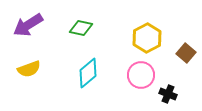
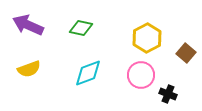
purple arrow: rotated 56 degrees clockwise
cyan diamond: rotated 20 degrees clockwise
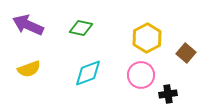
black cross: rotated 30 degrees counterclockwise
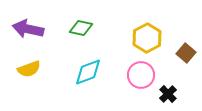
purple arrow: moved 4 px down; rotated 12 degrees counterclockwise
cyan diamond: moved 1 px up
black cross: rotated 36 degrees counterclockwise
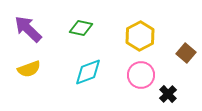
purple arrow: rotated 32 degrees clockwise
yellow hexagon: moved 7 px left, 2 px up
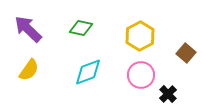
yellow semicircle: moved 1 px down; rotated 35 degrees counterclockwise
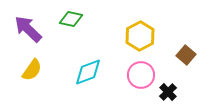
green diamond: moved 10 px left, 9 px up
brown square: moved 2 px down
yellow semicircle: moved 3 px right
black cross: moved 2 px up
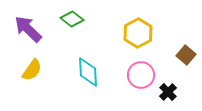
green diamond: moved 1 px right; rotated 25 degrees clockwise
yellow hexagon: moved 2 px left, 3 px up
cyan diamond: rotated 72 degrees counterclockwise
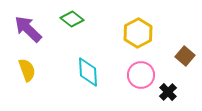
brown square: moved 1 px left, 1 px down
yellow semicircle: moved 5 px left; rotated 55 degrees counterclockwise
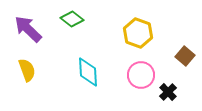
yellow hexagon: rotated 12 degrees counterclockwise
